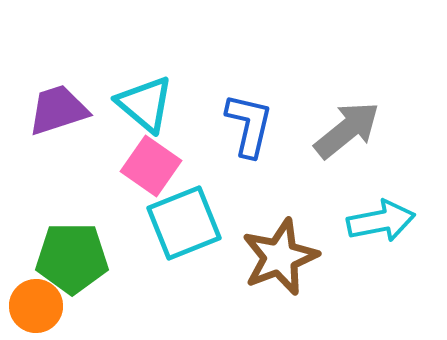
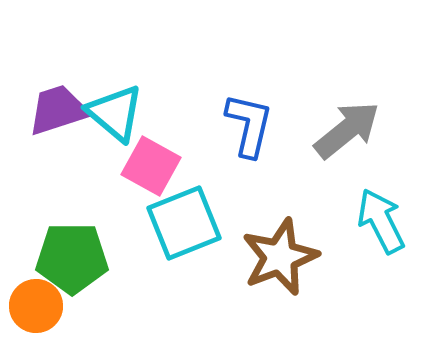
cyan triangle: moved 30 px left, 9 px down
pink square: rotated 6 degrees counterclockwise
cyan arrow: rotated 106 degrees counterclockwise
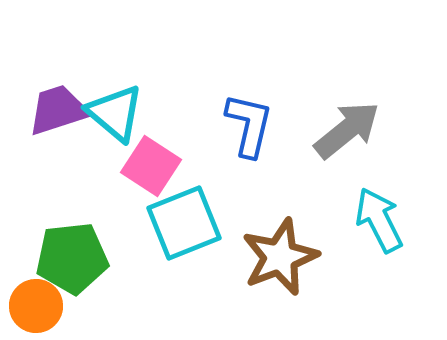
pink square: rotated 4 degrees clockwise
cyan arrow: moved 2 px left, 1 px up
green pentagon: rotated 6 degrees counterclockwise
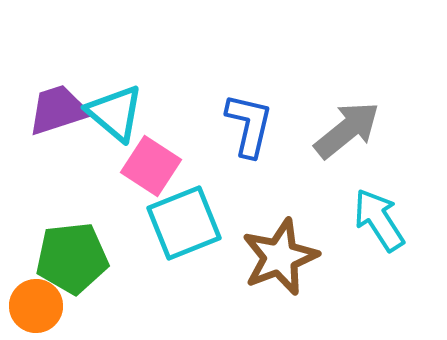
cyan arrow: rotated 6 degrees counterclockwise
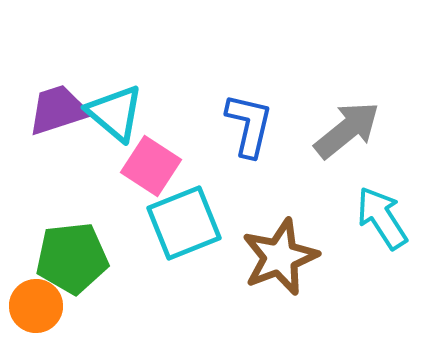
cyan arrow: moved 3 px right, 2 px up
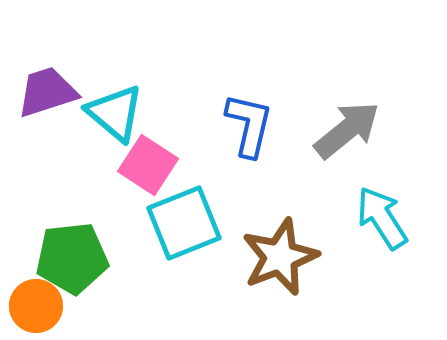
purple trapezoid: moved 11 px left, 18 px up
pink square: moved 3 px left, 1 px up
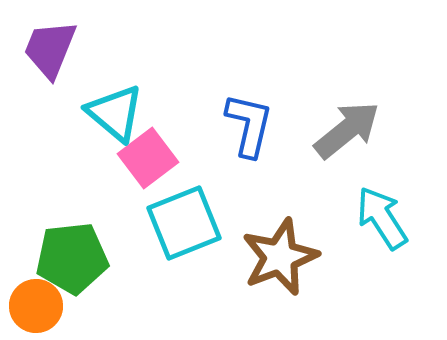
purple trapezoid: moved 3 px right, 43 px up; rotated 50 degrees counterclockwise
pink square: moved 7 px up; rotated 20 degrees clockwise
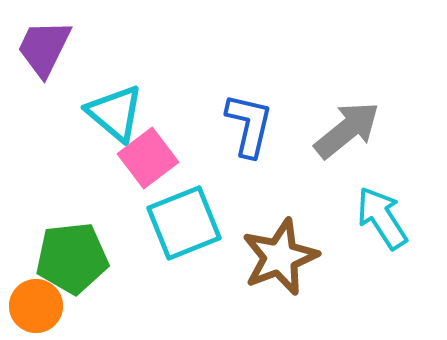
purple trapezoid: moved 6 px left, 1 px up; rotated 4 degrees clockwise
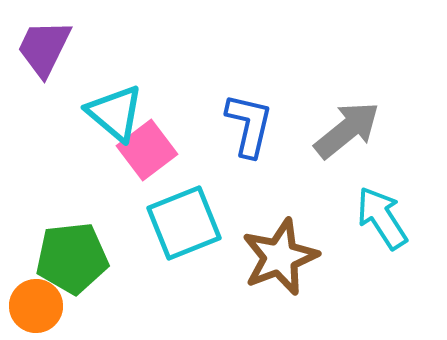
pink square: moved 1 px left, 8 px up
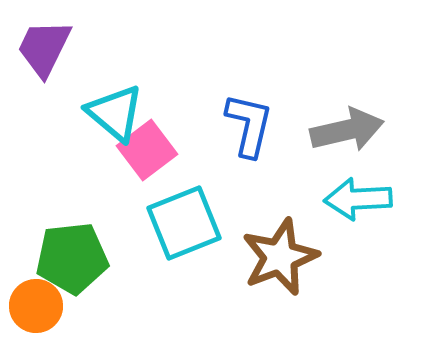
gray arrow: rotated 26 degrees clockwise
cyan arrow: moved 24 px left, 19 px up; rotated 60 degrees counterclockwise
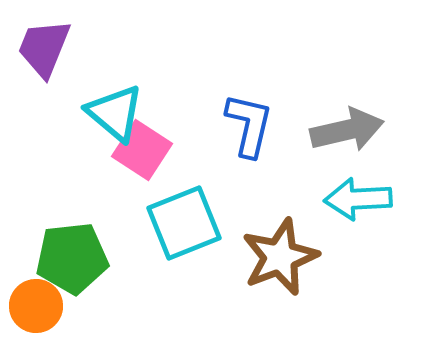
purple trapezoid: rotated 4 degrees counterclockwise
pink square: moved 5 px left; rotated 20 degrees counterclockwise
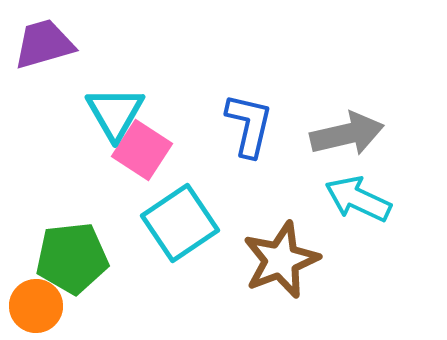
purple trapezoid: moved 4 px up; rotated 52 degrees clockwise
cyan triangle: rotated 20 degrees clockwise
gray arrow: moved 4 px down
cyan arrow: rotated 28 degrees clockwise
cyan square: moved 4 px left; rotated 12 degrees counterclockwise
brown star: moved 1 px right, 3 px down
